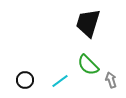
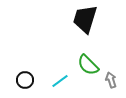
black trapezoid: moved 3 px left, 4 px up
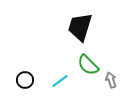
black trapezoid: moved 5 px left, 8 px down
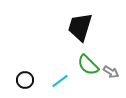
gray arrow: moved 8 px up; rotated 140 degrees clockwise
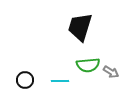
green semicircle: rotated 50 degrees counterclockwise
cyan line: rotated 36 degrees clockwise
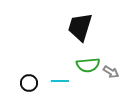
black circle: moved 4 px right, 3 px down
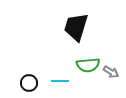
black trapezoid: moved 4 px left
